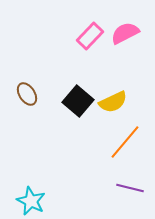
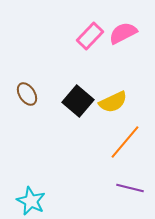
pink semicircle: moved 2 px left
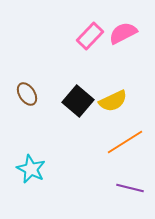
yellow semicircle: moved 1 px up
orange line: rotated 18 degrees clockwise
cyan star: moved 32 px up
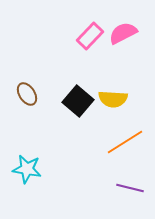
yellow semicircle: moved 2 px up; rotated 28 degrees clockwise
cyan star: moved 4 px left; rotated 16 degrees counterclockwise
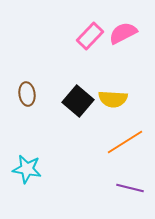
brown ellipse: rotated 25 degrees clockwise
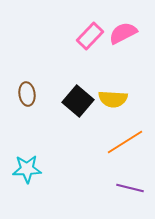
cyan star: rotated 12 degrees counterclockwise
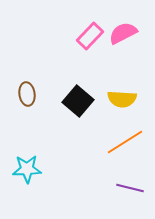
yellow semicircle: moved 9 px right
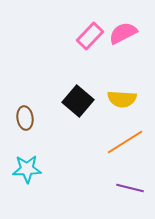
brown ellipse: moved 2 px left, 24 px down
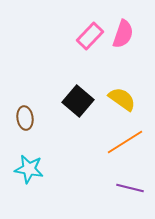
pink semicircle: moved 1 px down; rotated 136 degrees clockwise
yellow semicircle: rotated 148 degrees counterclockwise
cyan star: moved 2 px right; rotated 12 degrees clockwise
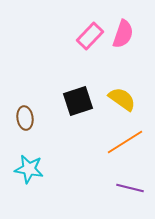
black square: rotated 32 degrees clockwise
